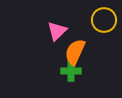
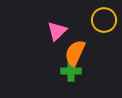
orange semicircle: moved 1 px down
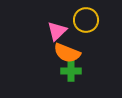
yellow circle: moved 18 px left
orange semicircle: moved 8 px left; rotated 92 degrees counterclockwise
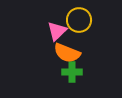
yellow circle: moved 7 px left
green cross: moved 1 px right, 1 px down
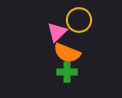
pink triangle: moved 1 px down
green cross: moved 5 px left
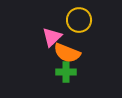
pink triangle: moved 5 px left, 5 px down
green cross: moved 1 px left
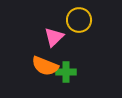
pink triangle: moved 2 px right
orange semicircle: moved 22 px left, 13 px down
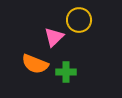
orange semicircle: moved 10 px left, 2 px up
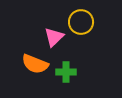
yellow circle: moved 2 px right, 2 px down
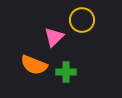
yellow circle: moved 1 px right, 2 px up
orange semicircle: moved 1 px left, 1 px down
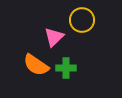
orange semicircle: moved 2 px right; rotated 12 degrees clockwise
green cross: moved 4 px up
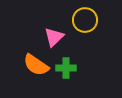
yellow circle: moved 3 px right
